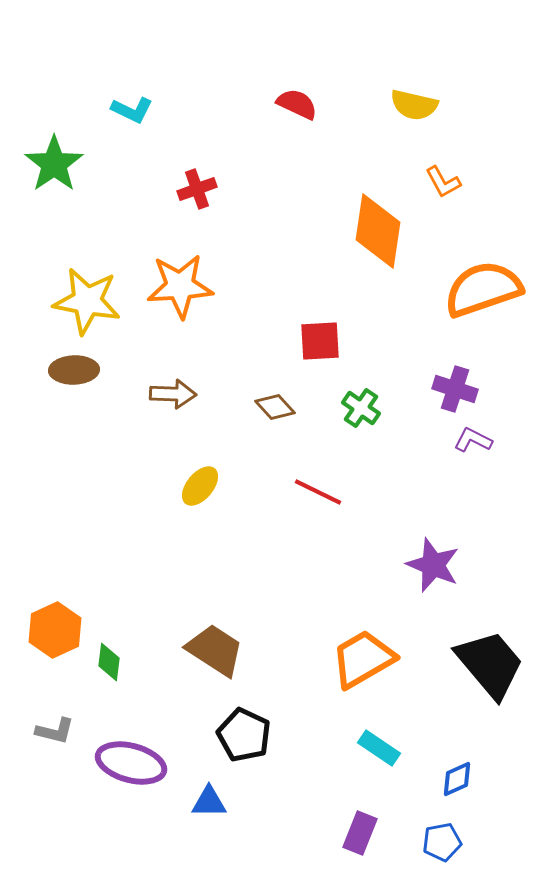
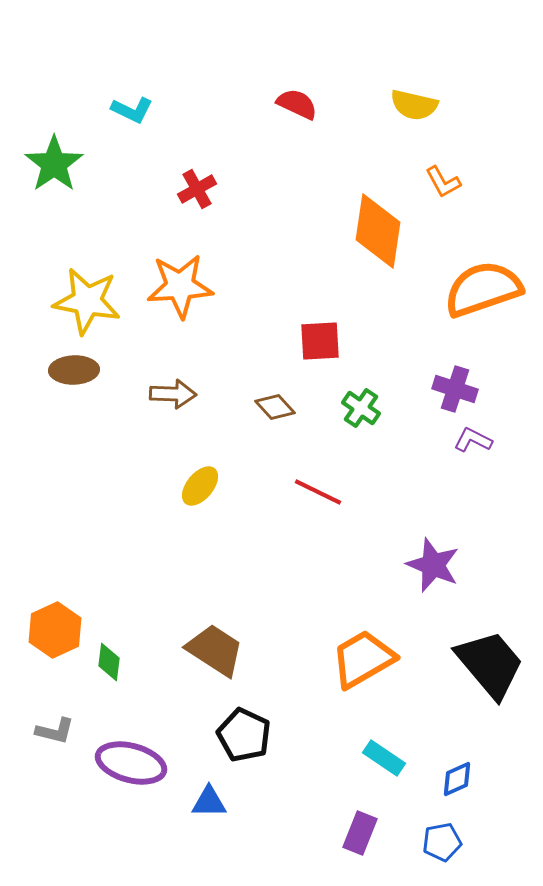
red cross: rotated 9 degrees counterclockwise
cyan rectangle: moved 5 px right, 10 px down
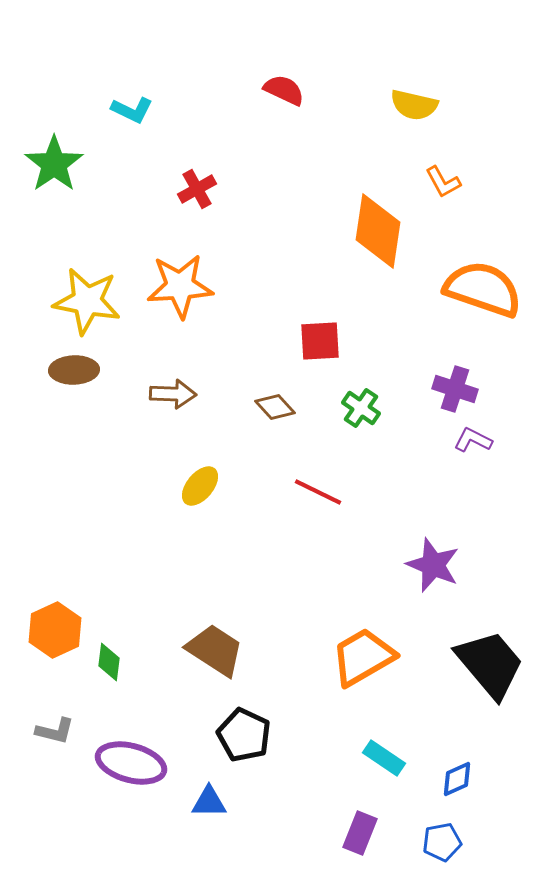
red semicircle: moved 13 px left, 14 px up
orange semicircle: rotated 38 degrees clockwise
orange trapezoid: moved 2 px up
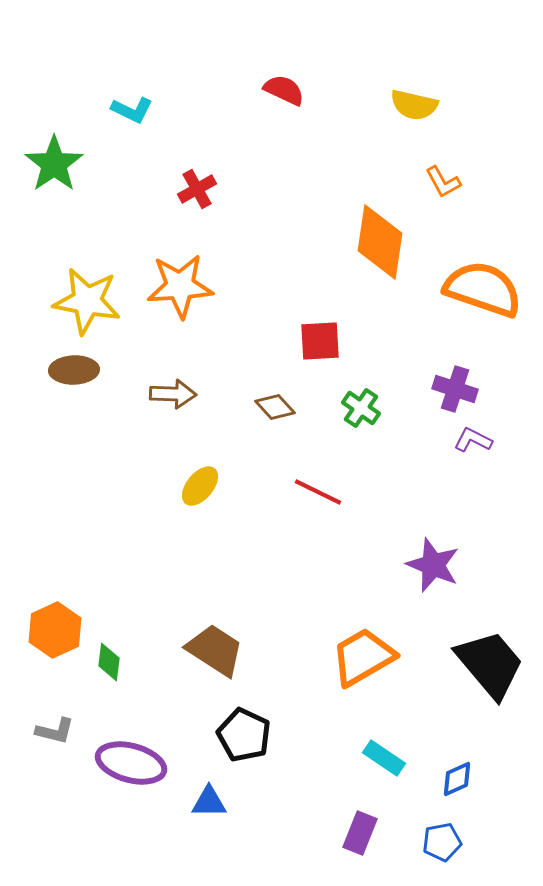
orange diamond: moved 2 px right, 11 px down
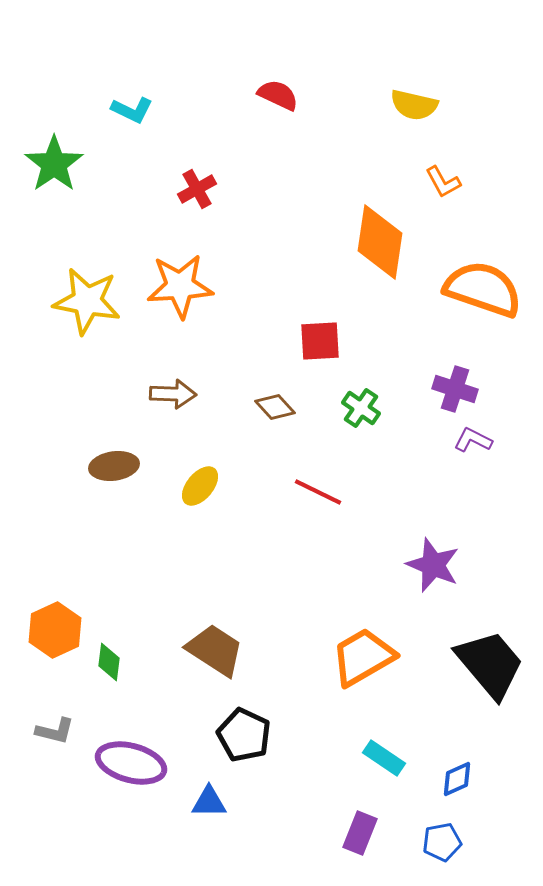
red semicircle: moved 6 px left, 5 px down
brown ellipse: moved 40 px right, 96 px down; rotated 6 degrees counterclockwise
